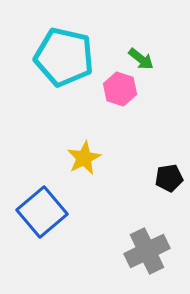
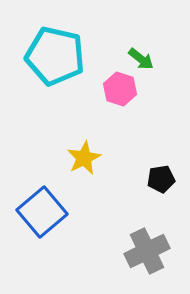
cyan pentagon: moved 9 px left, 1 px up
black pentagon: moved 8 px left, 1 px down
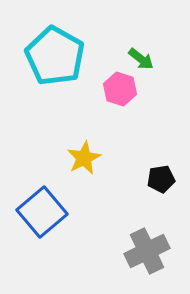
cyan pentagon: rotated 16 degrees clockwise
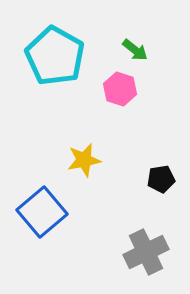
green arrow: moved 6 px left, 9 px up
yellow star: moved 2 px down; rotated 16 degrees clockwise
gray cross: moved 1 px left, 1 px down
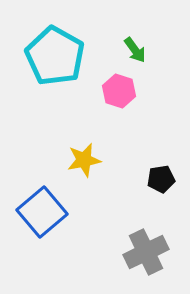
green arrow: rotated 16 degrees clockwise
pink hexagon: moved 1 px left, 2 px down
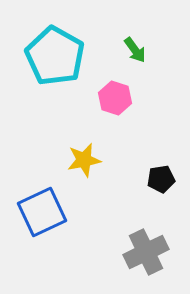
pink hexagon: moved 4 px left, 7 px down
blue square: rotated 15 degrees clockwise
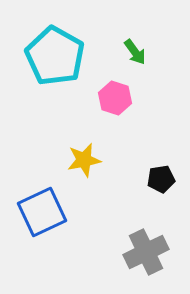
green arrow: moved 2 px down
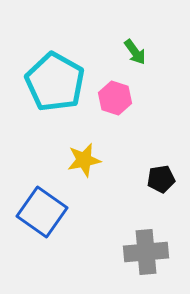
cyan pentagon: moved 26 px down
blue square: rotated 30 degrees counterclockwise
gray cross: rotated 21 degrees clockwise
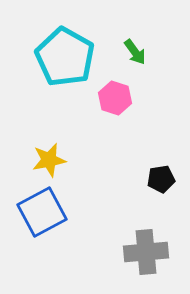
cyan pentagon: moved 10 px right, 25 px up
yellow star: moved 35 px left
blue square: rotated 27 degrees clockwise
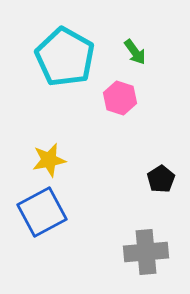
pink hexagon: moved 5 px right
black pentagon: rotated 24 degrees counterclockwise
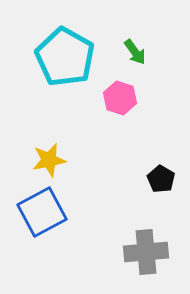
black pentagon: rotated 8 degrees counterclockwise
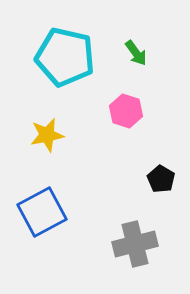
green arrow: moved 1 px right, 1 px down
cyan pentagon: rotated 16 degrees counterclockwise
pink hexagon: moved 6 px right, 13 px down
yellow star: moved 2 px left, 25 px up
gray cross: moved 11 px left, 8 px up; rotated 9 degrees counterclockwise
